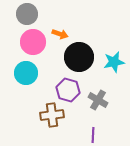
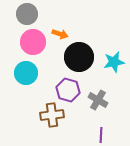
purple line: moved 8 px right
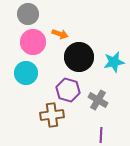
gray circle: moved 1 px right
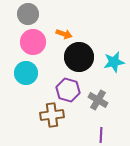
orange arrow: moved 4 px right
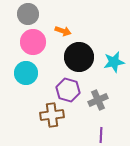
orange arrow: moved 1 px left, 3 px up
gray cross: rotated 36 degrees clockwise
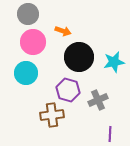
purple line: moved 9 px right, 1 px up
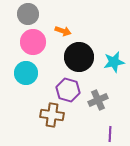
brown cross: rotated 15 degrees clockwise
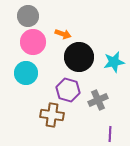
gray circle: moved 2 px down
orange arrow: moved 3 px down
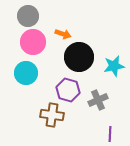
cyan star: moved 4 px down
